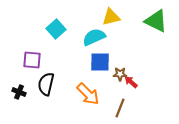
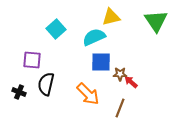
green triangle: rotated 30 degrees clockwise
blue square: moved 1 px right
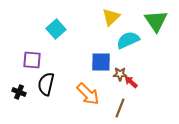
yellow triangle: rotated 30 degrees counterclockwise
cyan semicircle: moved 34 px right, 3 px down
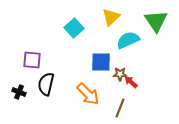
cyan square: moved 18 px right, 1 px up
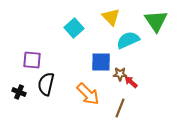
yellow triangle: rotated 30 degrees counterclockwise
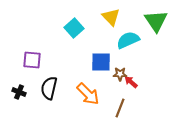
black semicircle: moved 3 px right, 4 px down
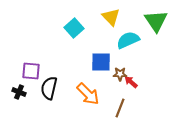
purple square: moved 1 px left, 11 px down
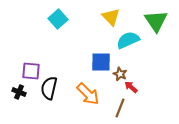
cyan square: moved 16 px left, 9 px up
brown star: rotated 24 degrees clockwise
red arrow: moved 5 px down
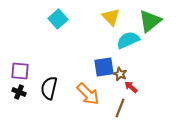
green triangle: moved 6 px left; rotated 25 degrees clockwise
blue square: moved 3 px right, 5 px down; rotated 10 degrees counterclockwise
purple square: moved 11 px left
